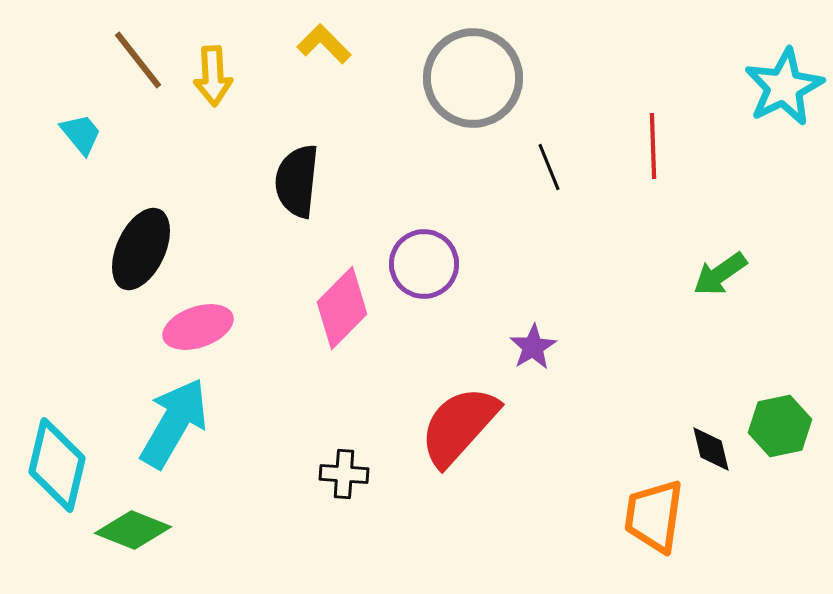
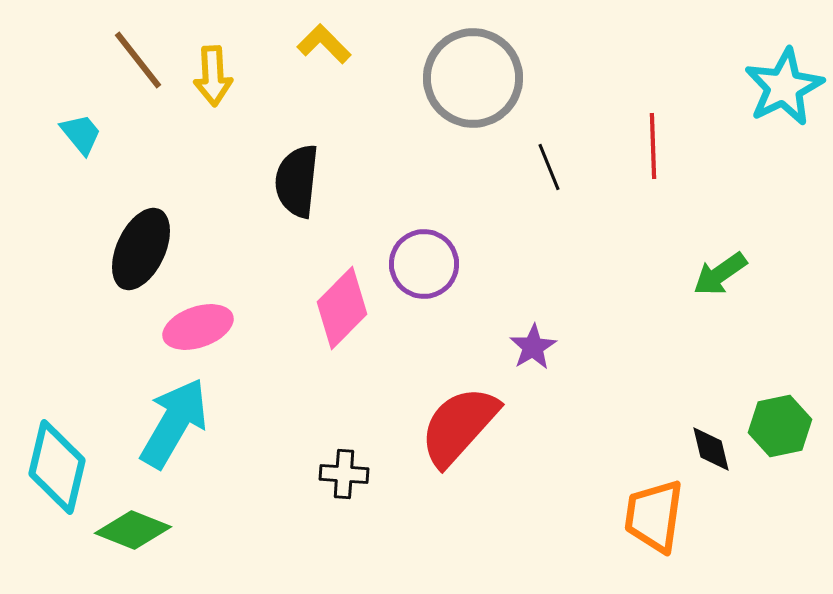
cyan diamond: moved 2 px down
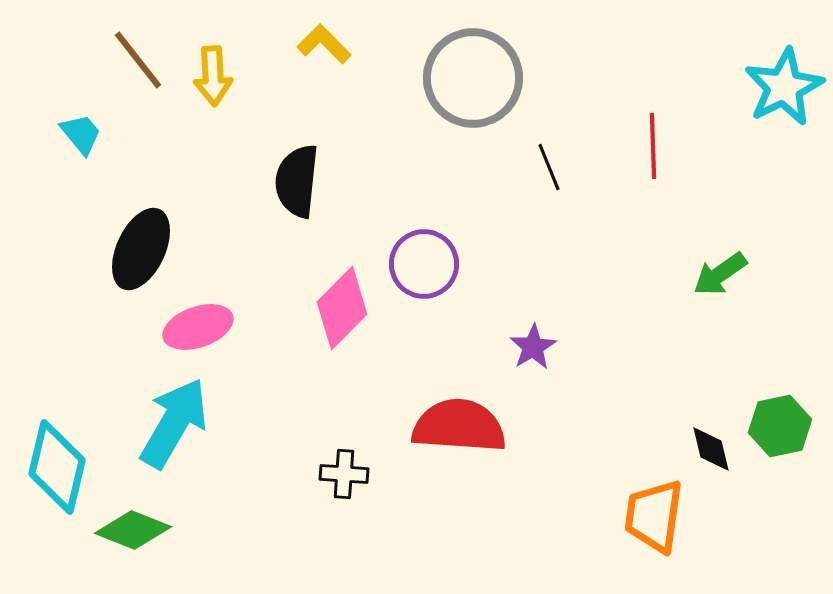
red semicircle: rotated 52 degrees clockwise
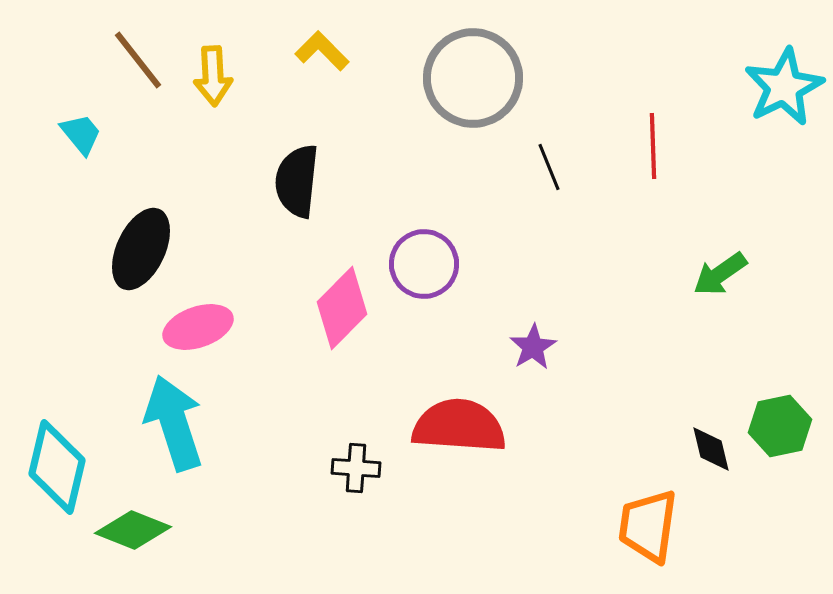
yellow L-shape: moved 2 px left, 7 px down
cyan arrow: rotated 48 degrees counterclockwise
black cross: moved 12 px right, 6 px up
orange trapezoid: moved 6 px left, 10 px down
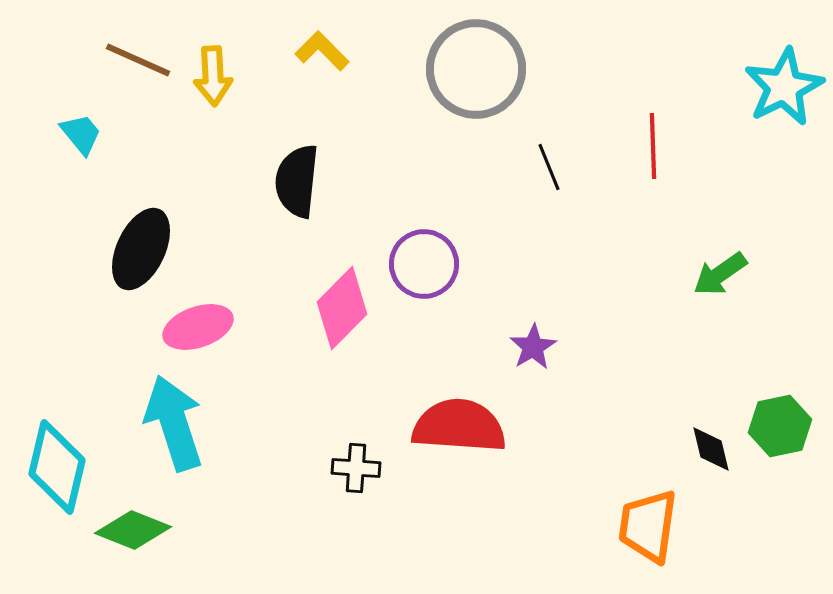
brown line: rotated 28 degrees counterclockwise
gray circle: moved 3 px right, 9 px up
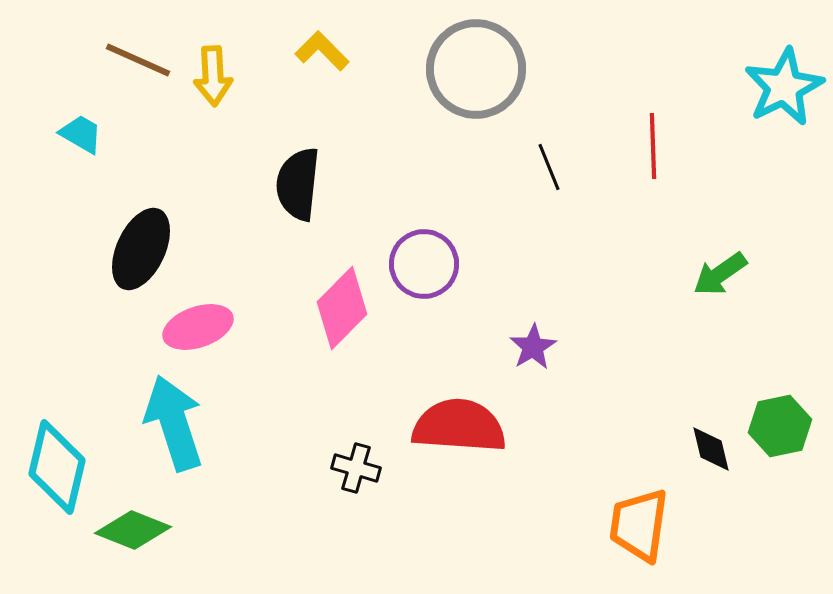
cyan trapezoid: rotated 21 degrees counterclockwise
black semicircle: moved 1 px right, 3 px down
black cross: rotated 12 degrees clockwise
orange trapezoid: moved 9 px left, 1 px up
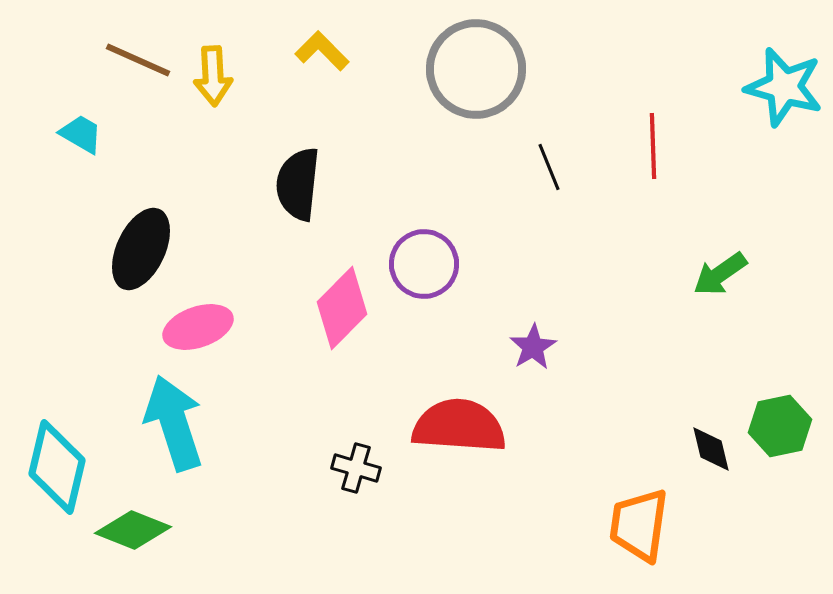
cyan star: rotated 30 degrees counterclockwise
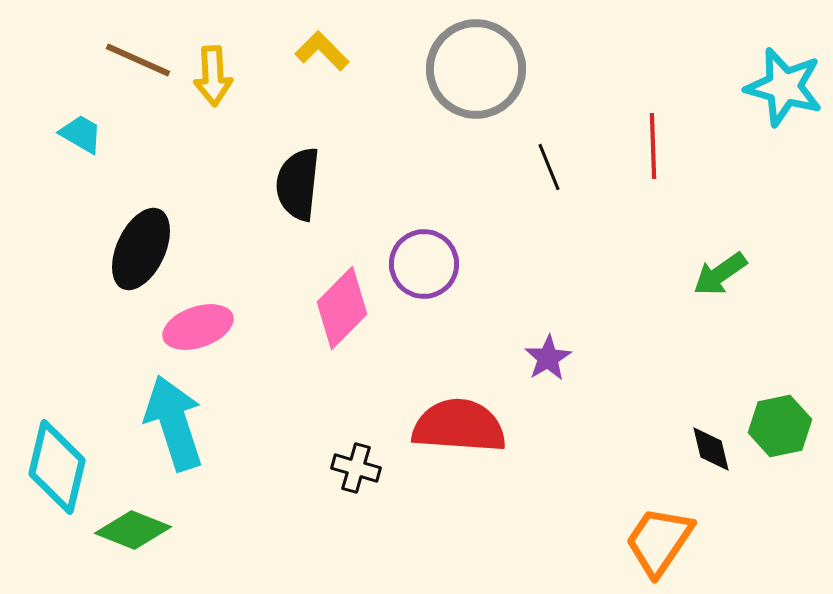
purple star: moved 15 px right, 11 px down
orange trapezoid: moved 20 px right, 16 px down; rotated 26 degrees clockwise
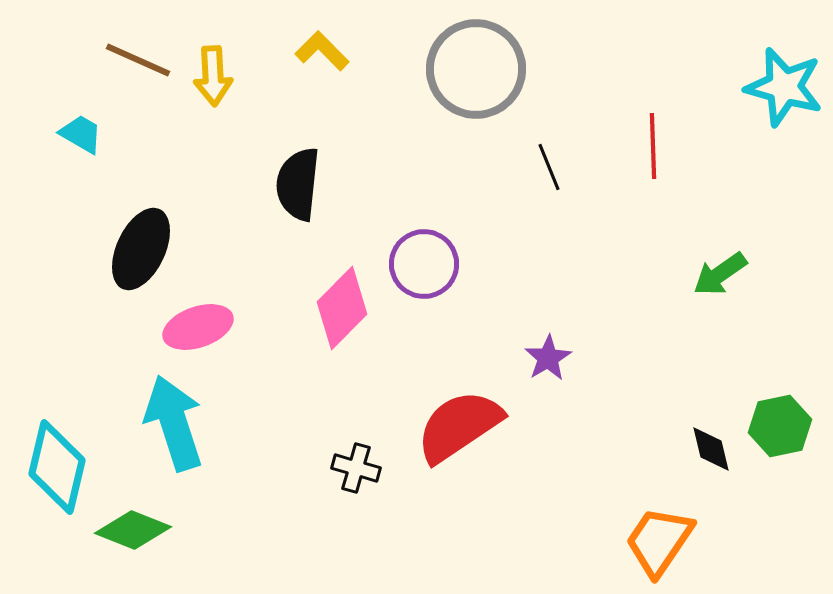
red semicircle: rotated 38 degrees counterclockwise
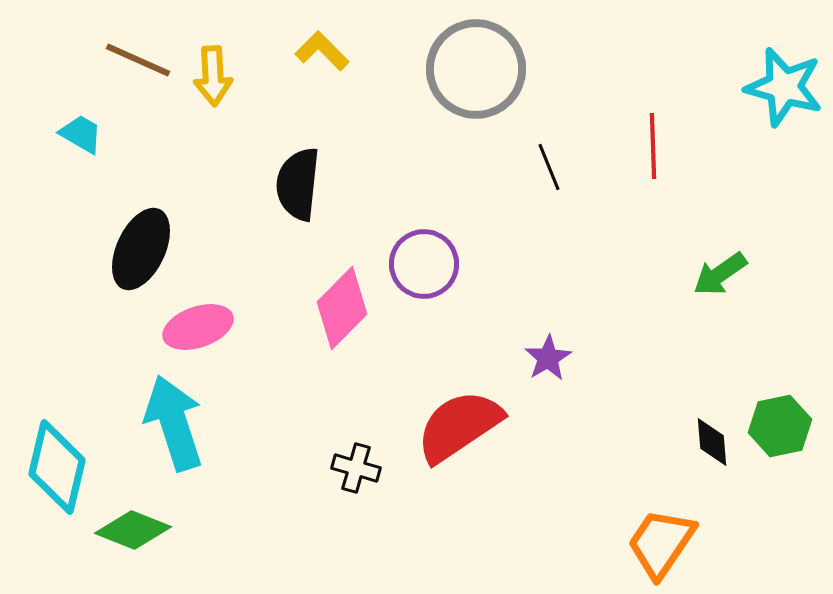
black diamond: moved 1 px right, 7 px up; rotated 9 degrees clockwise
orange trapezoid: moved 2 px right, 2 px down
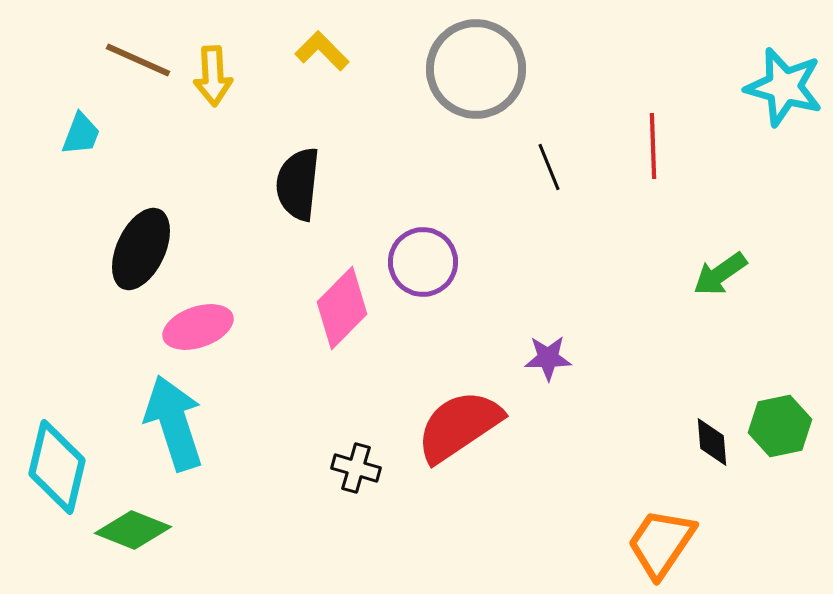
cyan trapezoid: rotated 81 degrees clockwise
purple circle: moved 1 px left, 2 px up
purple star: rotated 30 degrees clockwise
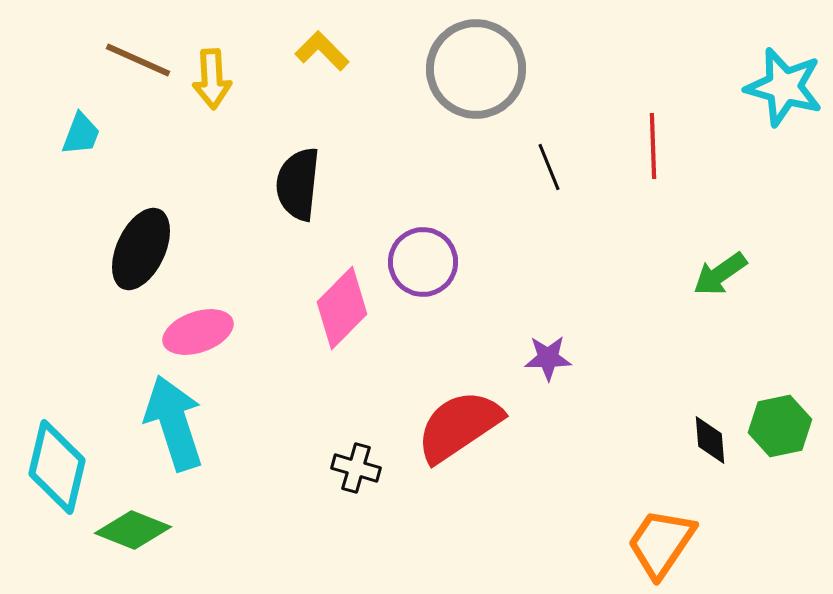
yellow arrow: moved 1 px left, 3 px down
pink ellipse: moved 5 px down
black diamond: moved 2 px left, 2 px up
